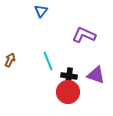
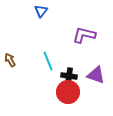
purple L-shape: rotated 10 degrees counterclockwise
brown arrow: rotated 56 degrees counterclockwise
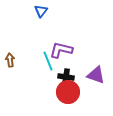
purple L-shape: moved 23 px left, 15 px down
brown arrow: rotated 24 degrees clockwise
black cross: moved 3 px left, 1 px down
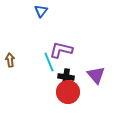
cyan line: moved 1 px right, 1 px down
purple triangle: rotated 30 degrees clockwise
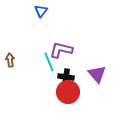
purple triangle: moved 1 px right, 1 px up
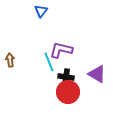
purple triangle: rotated 18 degrees counterclockwise
